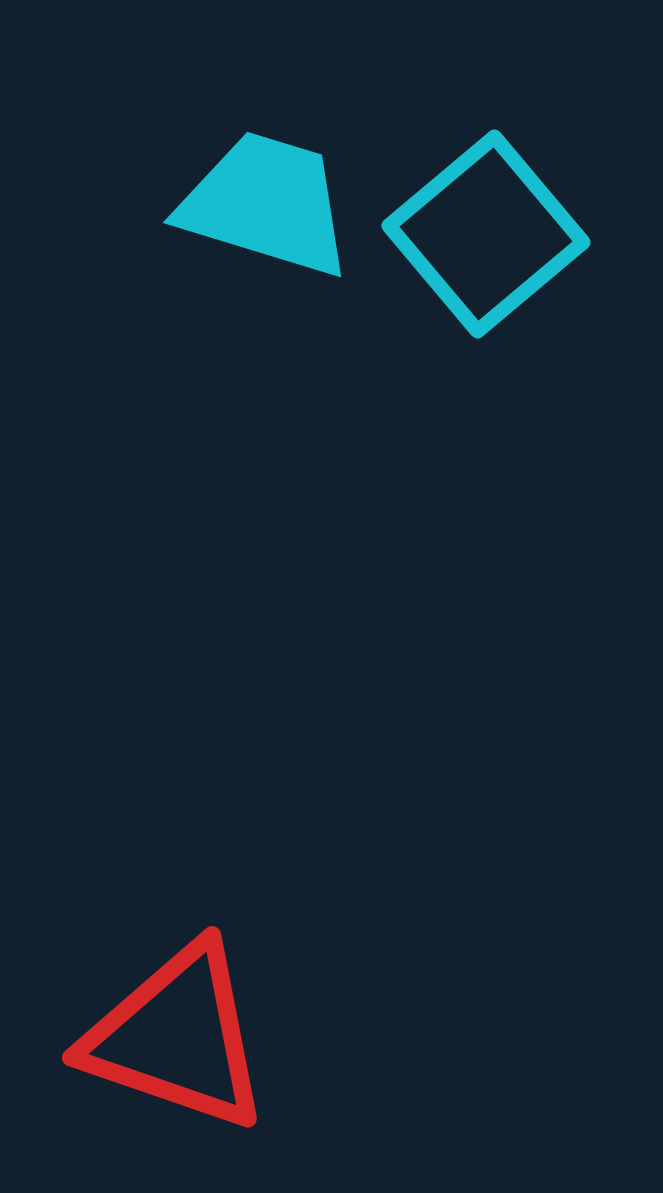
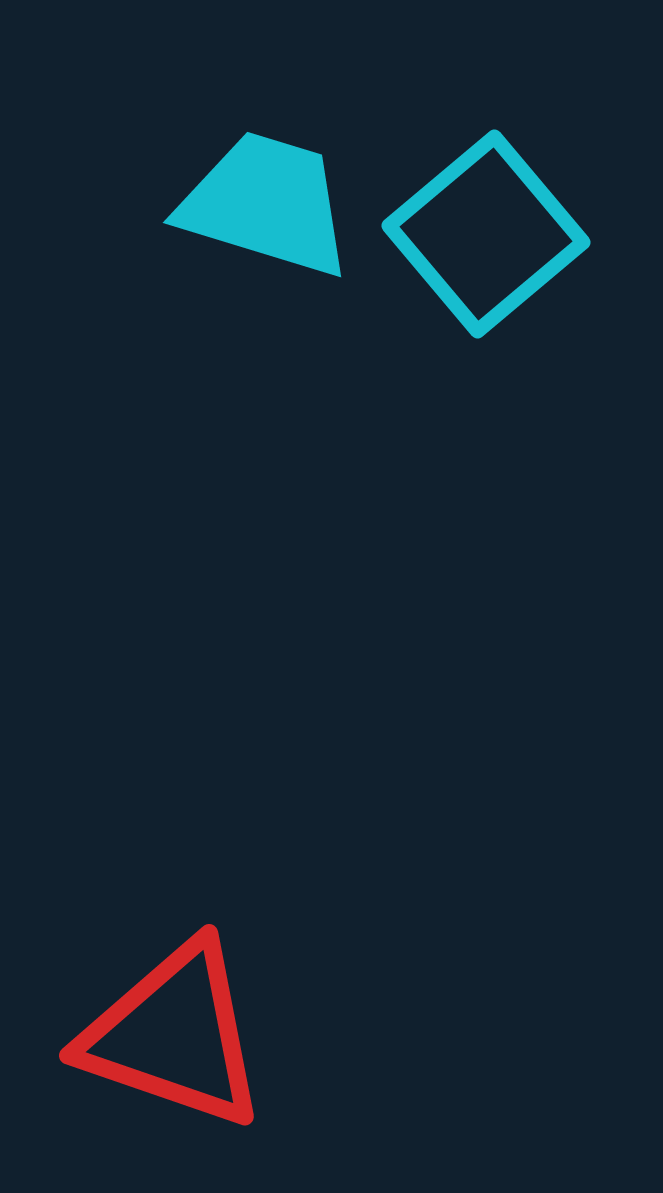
red triangle: moved 3 px left, 2 px up
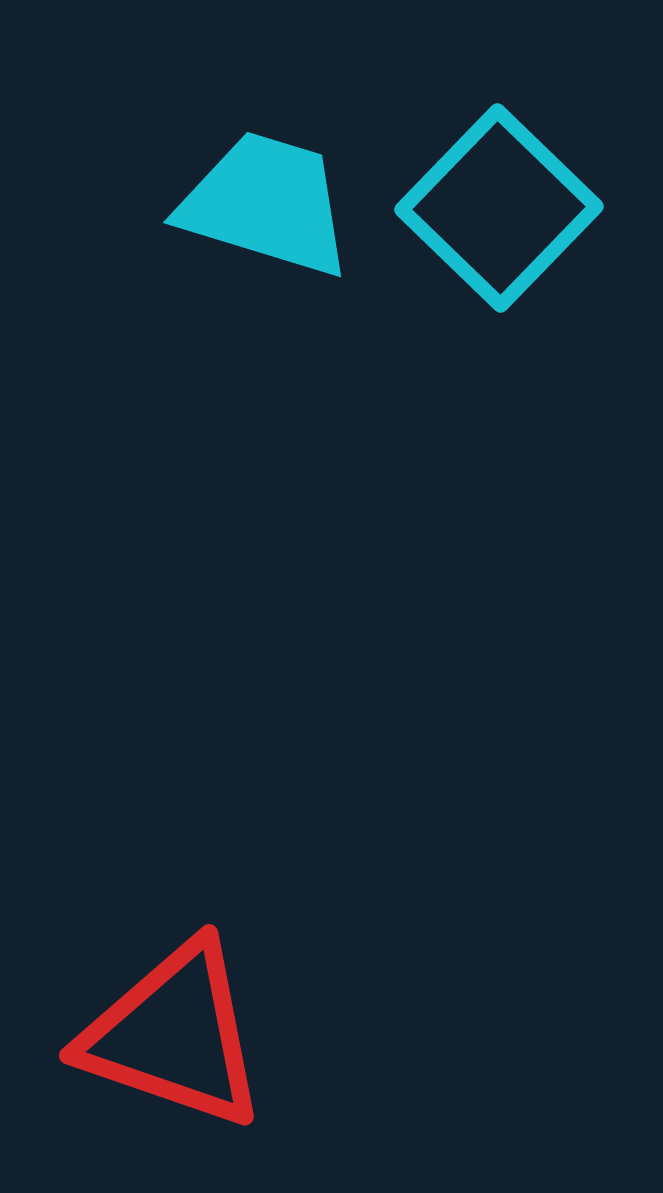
cyan square: moved 13 px right, 26 px up; rotated 6 degrees counterclockwise
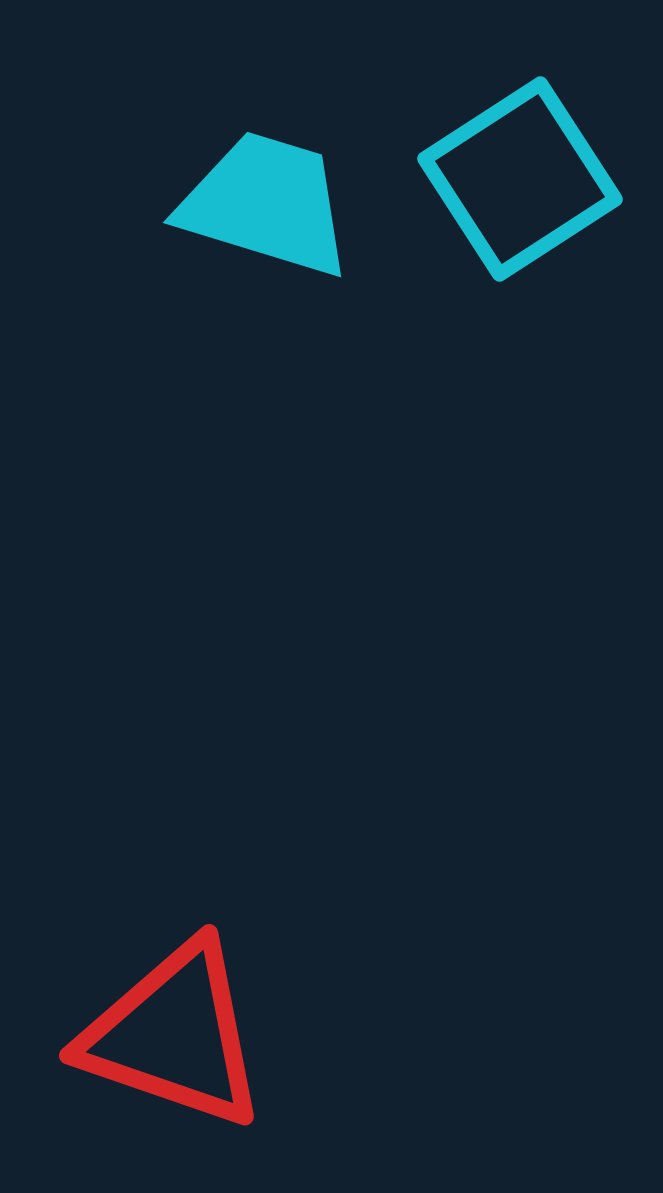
cyan square: moved 21 px right, 29 px up; rotated 13 degrees clockwise
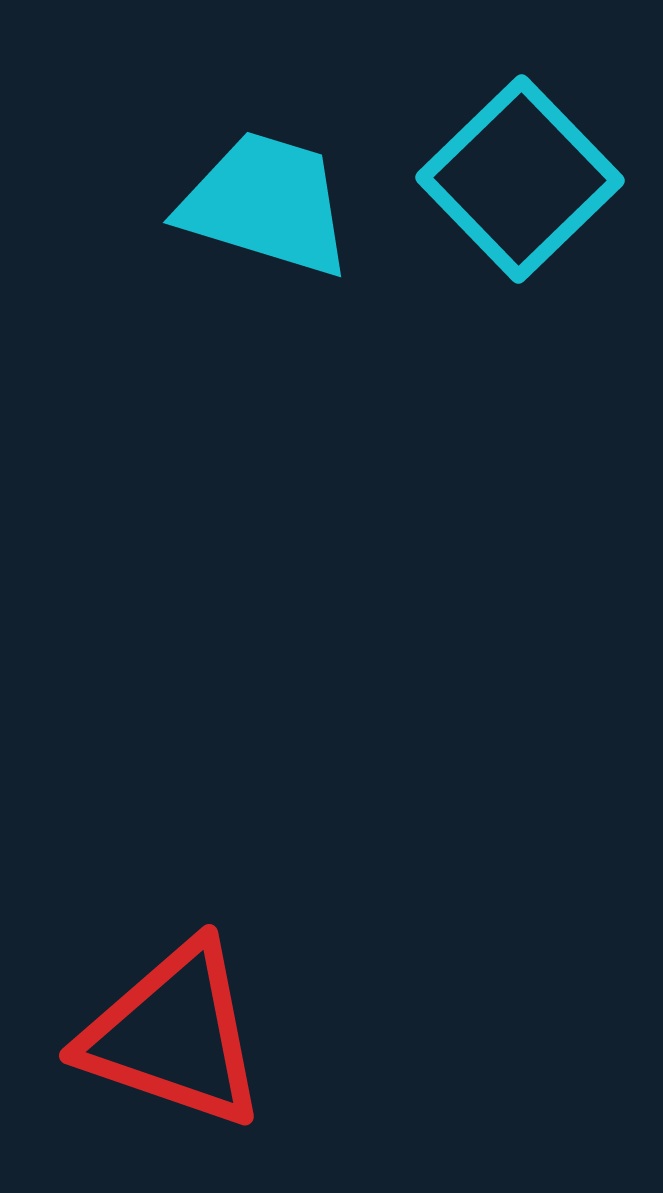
cyan square: rotated 11 degrees counterclockwise
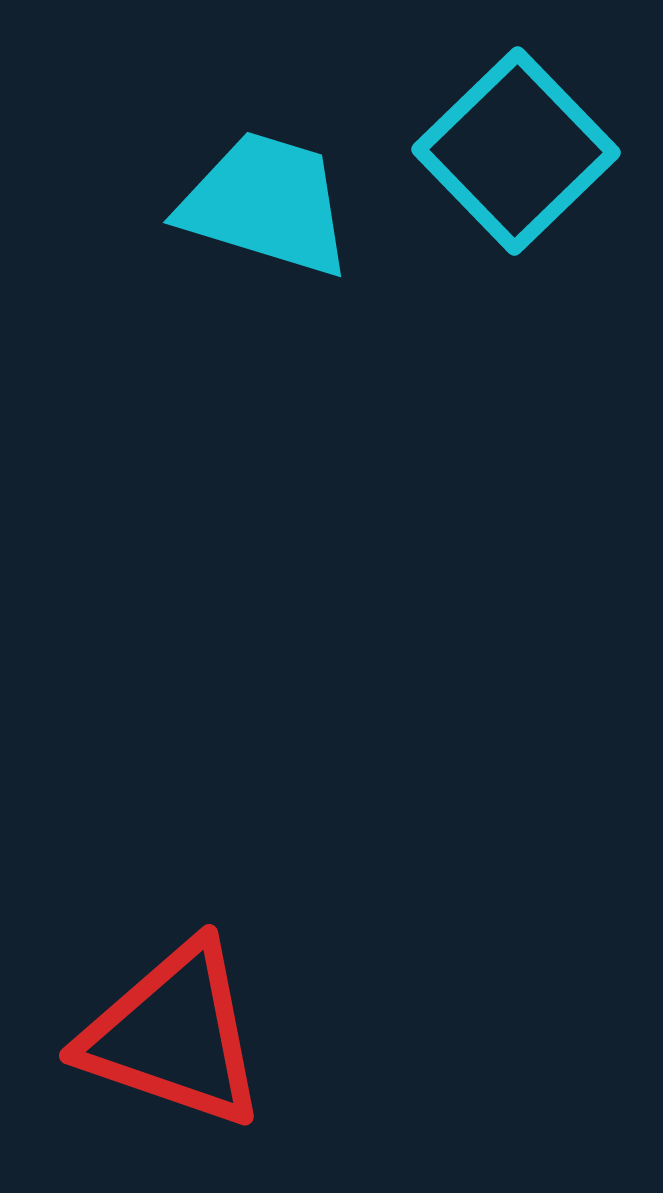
cyan square: moved 4 px left, 28 px up
